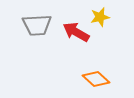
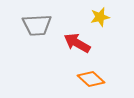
red arrow: moved 1 px right, 11 px down
orange diamond: moved 5 px left
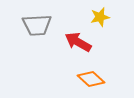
red arrow: moved 1 px right, 1 px up
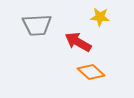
yellow star: rotated 18 degrees clockwise
orange diamond: moved 7 px up
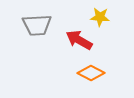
red arrow: moved 1 px right, 2 px up
orange diamond: moved 1 px down; rotated 16 degrees counterclockwise
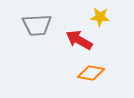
orange diamond: rotated 16 degrees counterclockwise
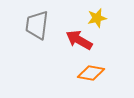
yellow star: moved 3 px left, 1 px down; rotated 18 degrees counterclockwise
gray trapezoid: rotated 100 degrees clockwise
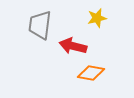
gray trapezoid: moved 3 px right
red arrow: moved 6 px left, 6 px down; rotated 16 degrees counterclockwise
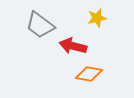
gray trapezoid: rotated 60 degrees counterclockwise
orange diamond: moved 2 px left, 1 px down
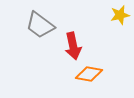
yellow star: moved 23 px right, 3 px up
red arrow: rotated 116 degrees counterclockwise
